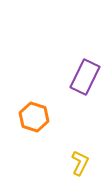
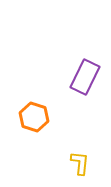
yellow L-shape: rotated 20 degrees counterclockwise
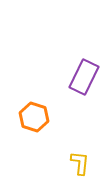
purple rectangle: moved 1 px left
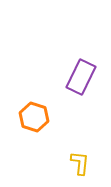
purple rectangle: moved 3 px left
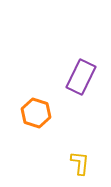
orange hexagon: moved 2 px right, 4 px up
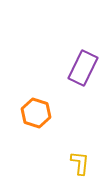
purple rectangle: moved 2 px right, 9 px up
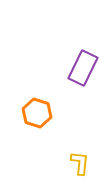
orange hexagon: moved 1 px right
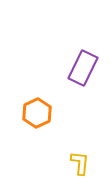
orange hexagon: rotated 16 degrees clockwise
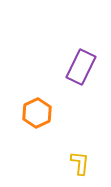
purple rectangle: moved 2 px left, 1 px up
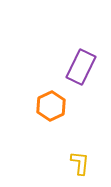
orange hexagon: moved 14 px right, 7 px up
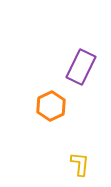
yellow L-shape: moved 1 px down
